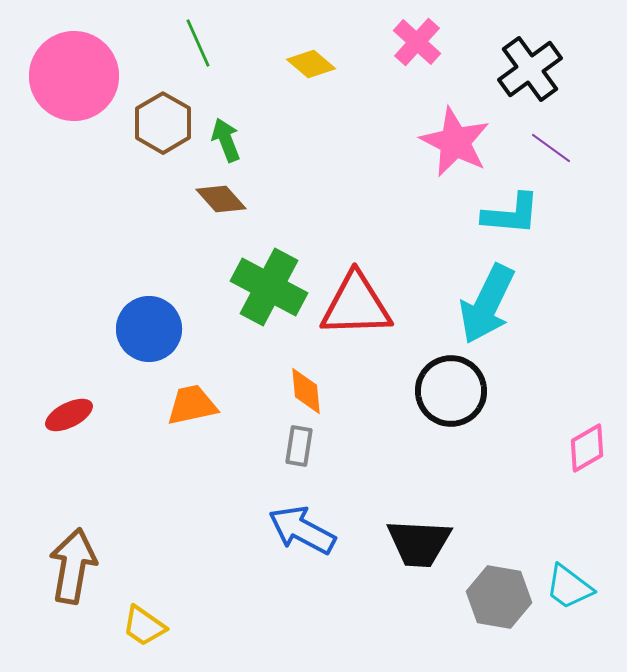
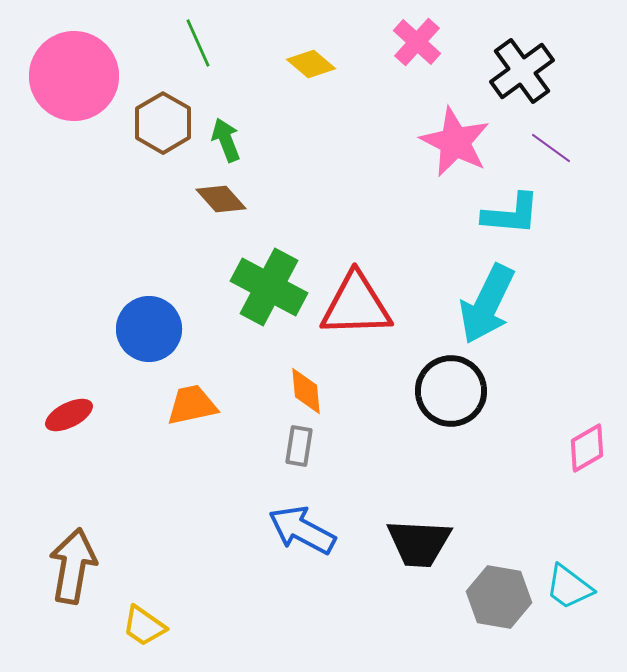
black cross: moved 8 px left, 2 px down
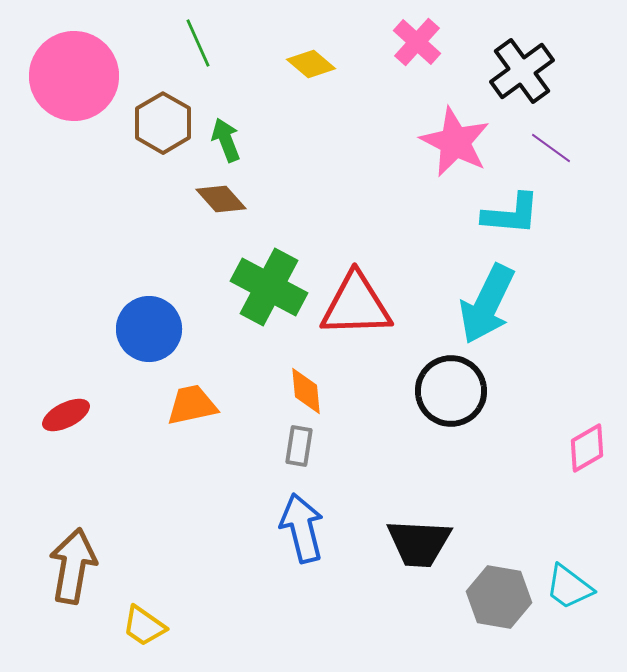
red ellipse: moved 3 px left
blue arrow: moved 2 px up; rotated 48 degrees clockwise
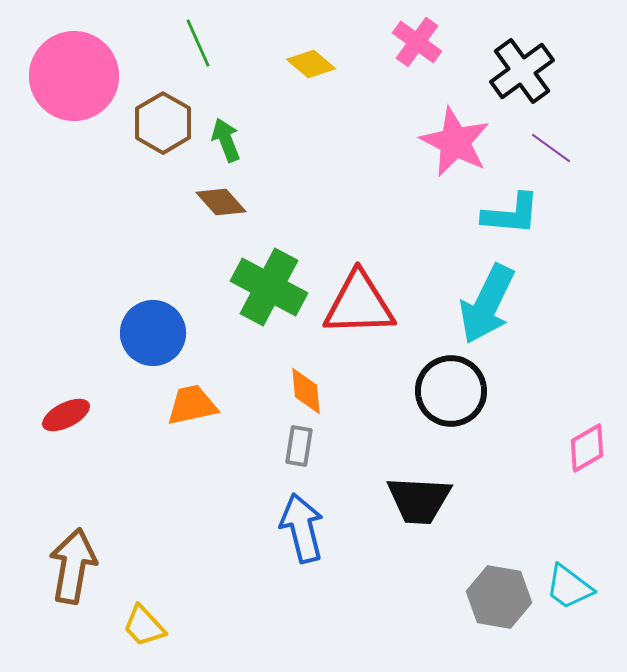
pink cross: rotated 6 degrees counterclockwise
brown diamond: moved 3 px down
red triangle: moved 3 px right, 1 px up
blue circle: moved 4 px right, 4 px down
black trapezoid: moved 43 px up
yellow trapezoid: rotated 12 degrees clockwise
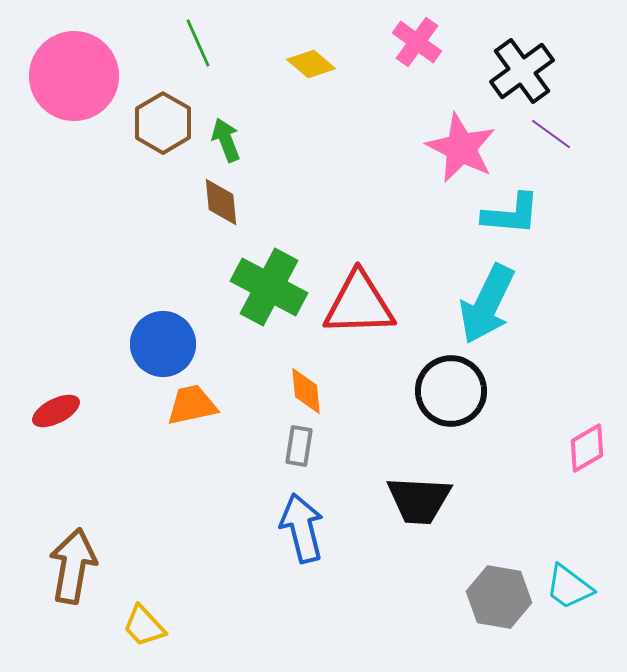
pink star: moved 6 px right, 6 px down
purple line: moved 14 px up
brown diamond: rotated 36 degrees clockwise
blue circle: moved 10 px right, 11 px down
red ellipse: moved 10 px left, 4 px up
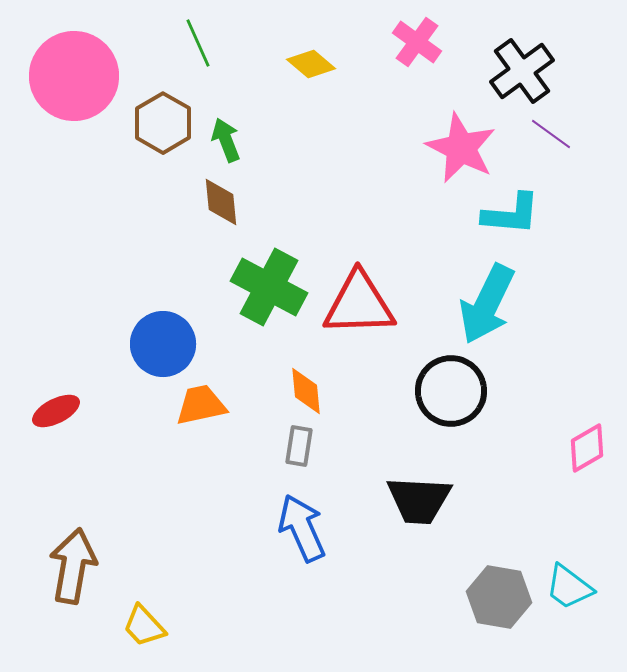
orange trapezoid: moved 9 px right
blue arrow: rotated 10 degrees counterclockwise
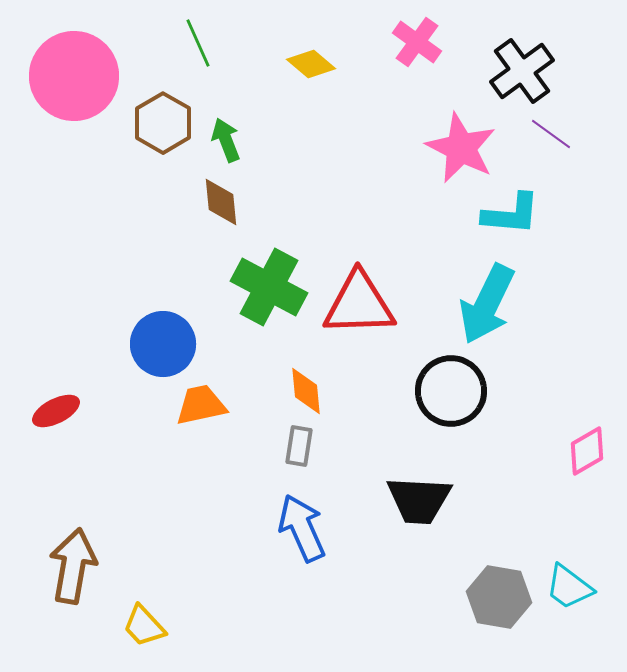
pink diamond: moved 3 px down
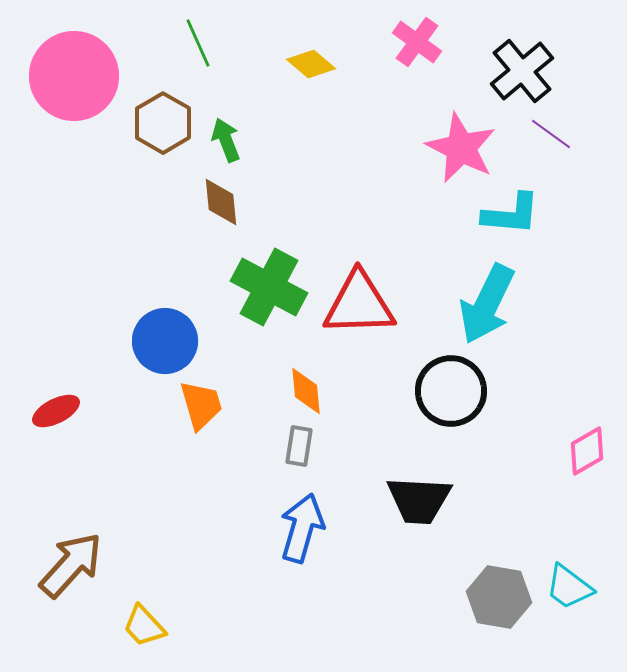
black cross: rotated 4 degrees counterclockwise
blue circle: moved 2 px right, 3 px up
orange trapezoid: rotated 86 degrees clockwise
blue arrow: rotated 40 degrees clockwise
brown arrow: moved 2 px left, 1 px up; rotated 32 degrees clockwise
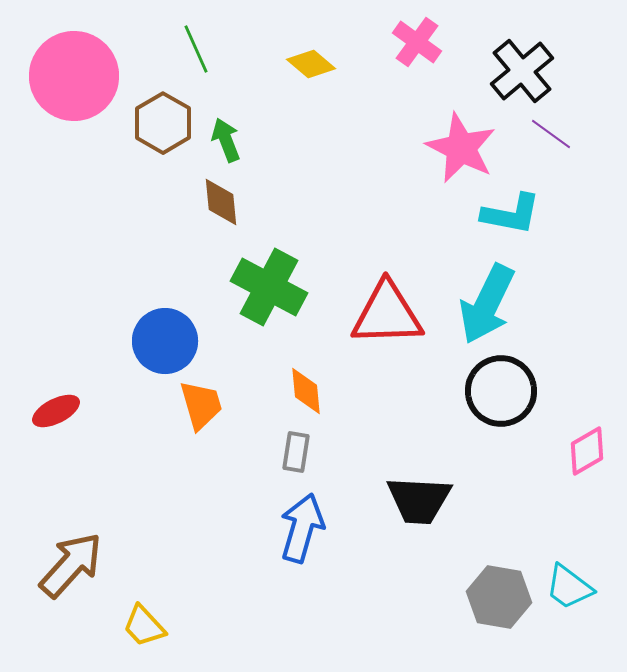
green line: moved 2 px left, 6 px down
cyan L-shape: rotated 6 degrees clockwise
red triangle: moved 28 px right, 10 px down
black circle: moved 50 px right
gray rectangle: moved 3 px left, 6 px down
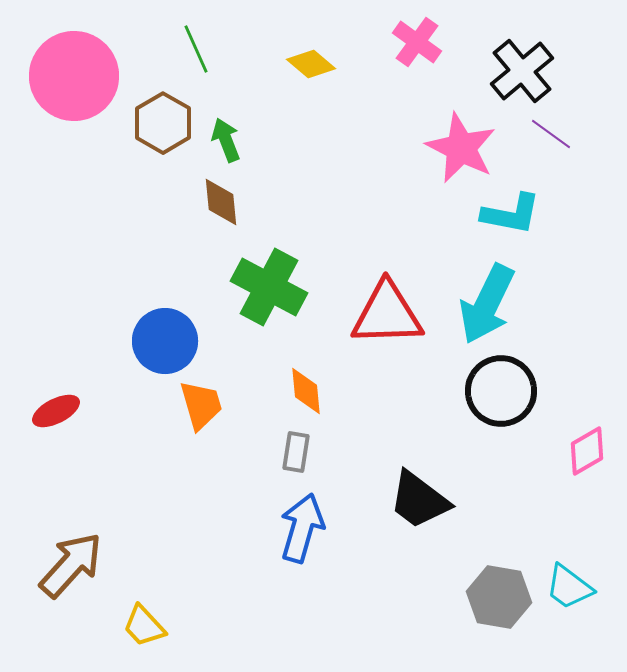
black trapezoid: rotated 34 degrees clockwise
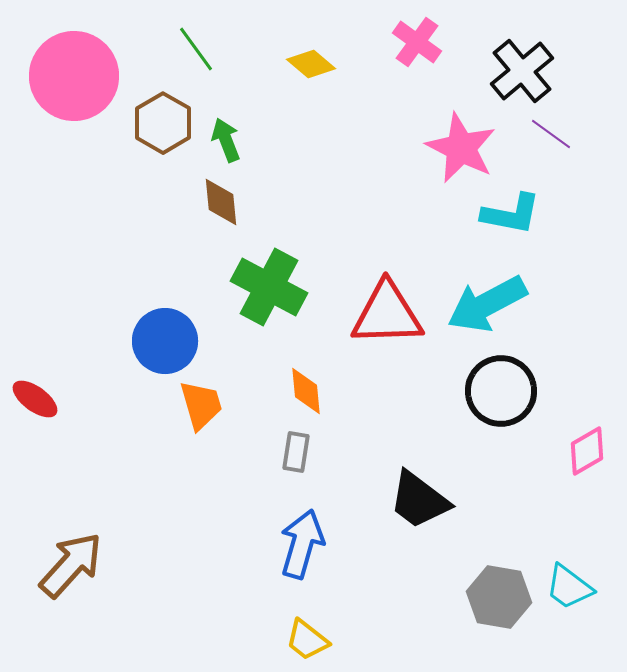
green line: rotated 12 degrees counterclockwise
cyan arrow: rotated 36 degrees clockwise
red ellipse: moved 21 px left, 12 px up; rotated 63 degrees clockwise
blue arrow: moved 16 px down
yellow trapezoid: moved 163 px right, 14 px down; rotated 9 degrees counterclockwise
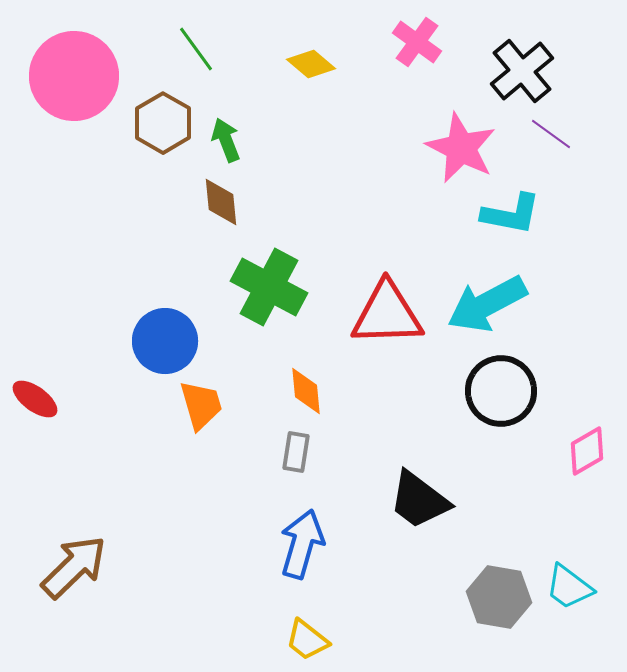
brown arrow: moved 3 px right, 2 px down; rotated 4 degrees clockwise
